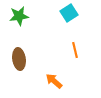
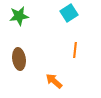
orange line: rotated 21 degrees clockwise
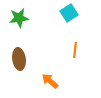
green star: moved 2 px down
orange arrow: moved 4 px left
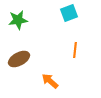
cyan square: rotated 12 degrees clockwise
green star: moved 1 px left, 2 px down
brown ellipse: rotated 70 degrees clockwise
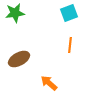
green star: moved 3 px left, 7 px up
orange line: moved 5 px left, 5 px up
orange arrow: moved 1 px left, 2 px down
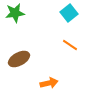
cyan square: rotated 18 degrees counterclockwise
orange line: rotated 63 degrees counterclockwise
orange arrow: rotated 126 degrees clockwise
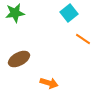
orange line: moved 13 px right, 6 px up
orange arrow: rotated 30 degrees clockwise
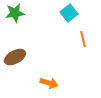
orange line: rotated 42 degrees clockwise
brown ellipse: moved 4 px left, 2 px up
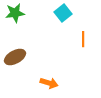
cyan square: moved 6 px left
orange line: rotated 14 degrees clockwise
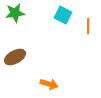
cyan square: moved 2 px down; rotated 24 degrees counterclockwise
orange line: moved 5 px right, 13 px up
orange arrow: moved 1 px down
